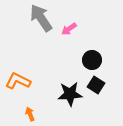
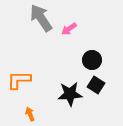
orange L-shape: moved 1 px right, 1 px up; rotated 25 degrees counterclockwise
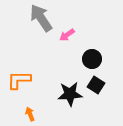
pink arrow: moved 2 px left, 6 px down
black circle: moved 1 px up
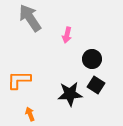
gray arrow: moved 11 px left
pink arrow: rotated 42 degrees counterclockwise
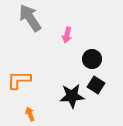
black star: moved 2 px right, 2 px down
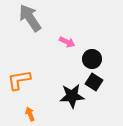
pink arrow: moved 7 px down; rotated 77 degrees counterclockwise
orange L-shape: rotated 10 degrees counterclockwise
black square: moved 2 px left, 3 px up
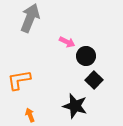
gray arrow: rotated 56 degrees clockwise
black circle: moved 6 px left, 3 px up
black square: moved 2 px up; rotated 12 degrees clockwise
black star: moved 3 px right, 10 px down; rotated 20 degrees clockwise
orange arrow: moved 1 px down
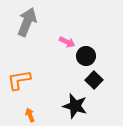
gray arrow: moved 3 px left, 4 px down
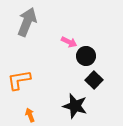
pink arrow: moved 2 px right
